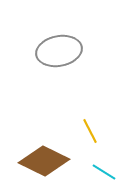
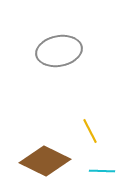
brown diamond: moved 1 px right
cyan line: moved 2 px left, 1 px up; rotated 30 degrees counterclockwise
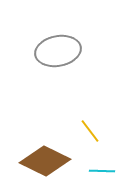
gray ellipse: moved 1 px left
yellow line: rotated 10 degrees counterclockwise
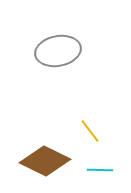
cyan line: moved 2 px left, 1 px up
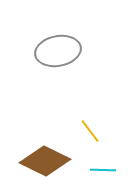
cyan line: moved 3 px right
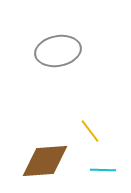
brown diamond: rotated 30 degrees counterclockwise
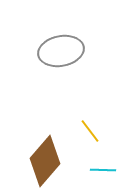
gray ellipse: moved 3 px right
brown diamond: rotated 45 degrees counterclockwise
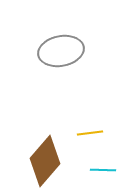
yellow line: moved 2 px down; rotated 60 degrees counterclockwise
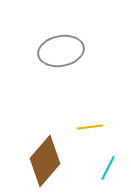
yellow line: moved 6 px up
cyan line: moved 5 px right, 2 px up; rotated 65 degrees counterclockwise
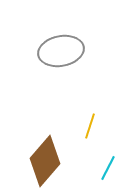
yellow line: moved 1 px up; rotated 65 degrees counterclockwise
